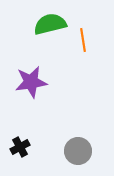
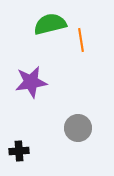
orange line: moved 2 px left
black cross: moved 1 px left, 4 px down; rotated 24 degrees clockwise
gray circle: moved 23 px up
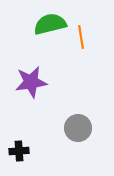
orange line: moved 3 px up
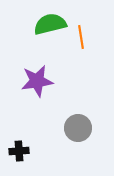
purple star: moved 6 px right, 1 px up
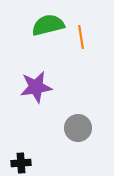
green semicircle: moved 2 px left, 1 px down
purple star: moved 1 px left, 6 px down
black cross: moved 2 px right, 12 px down
